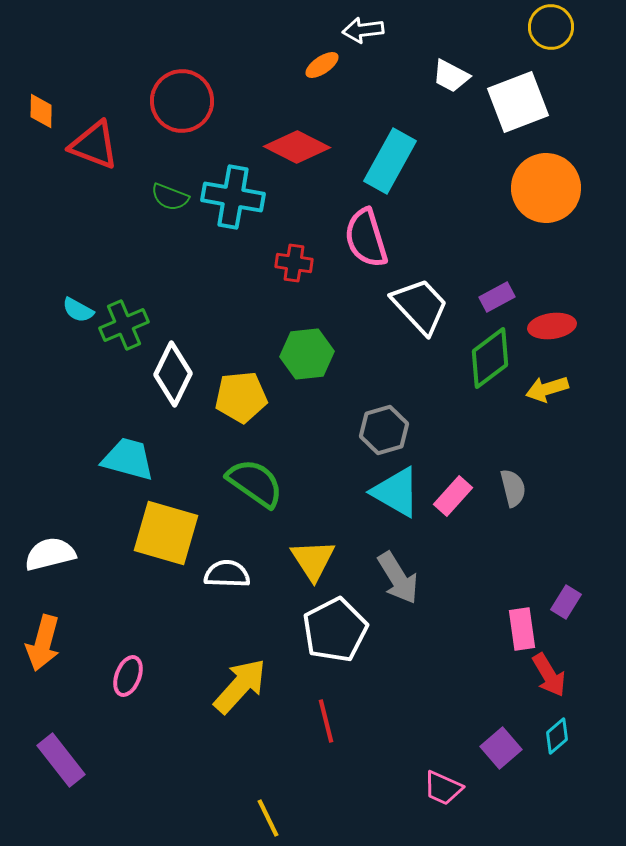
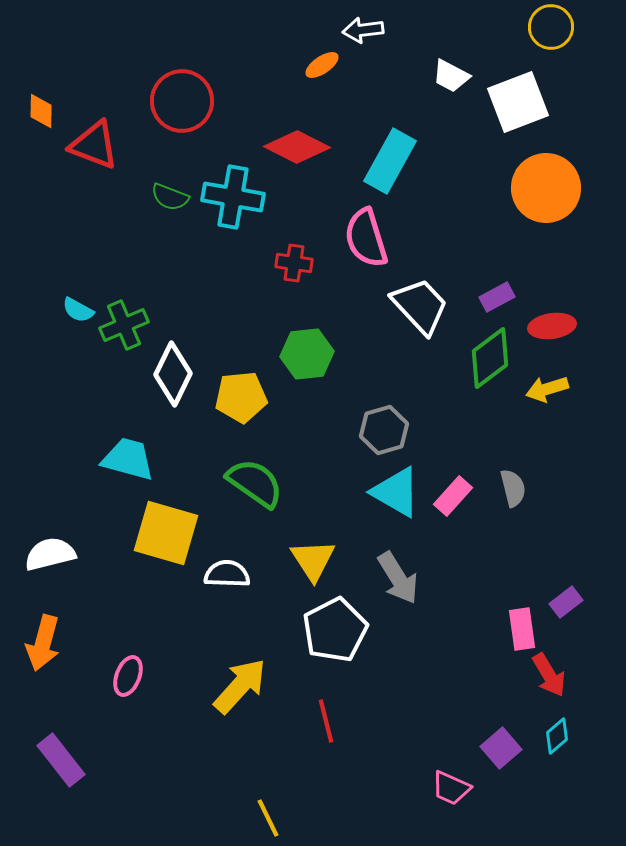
purple rectangle at (566, 602): rotated 20 degrees clockwise
pink trapezoid at (443, 788): moved 8 px right
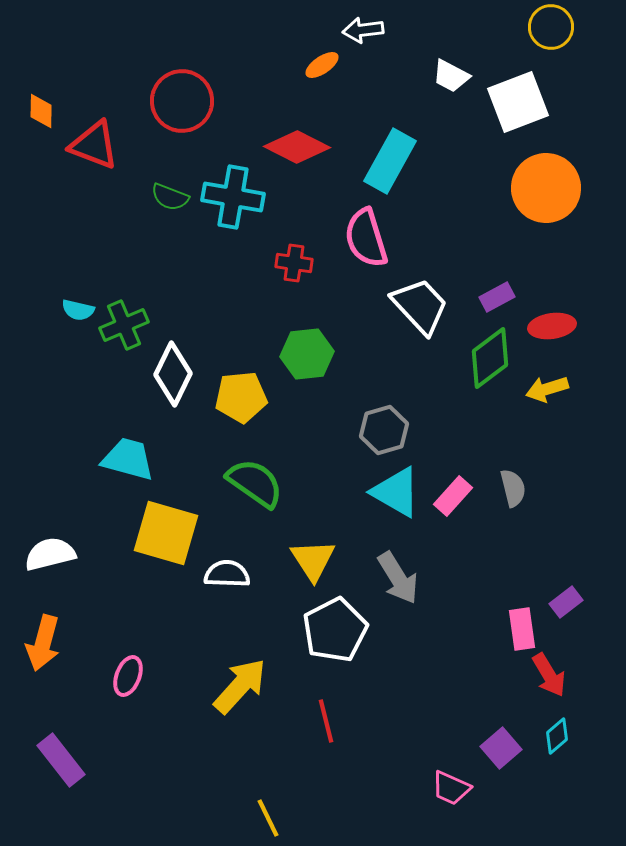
cyan semicircle at (78, 310): rotated 16 degrees counterclockwise
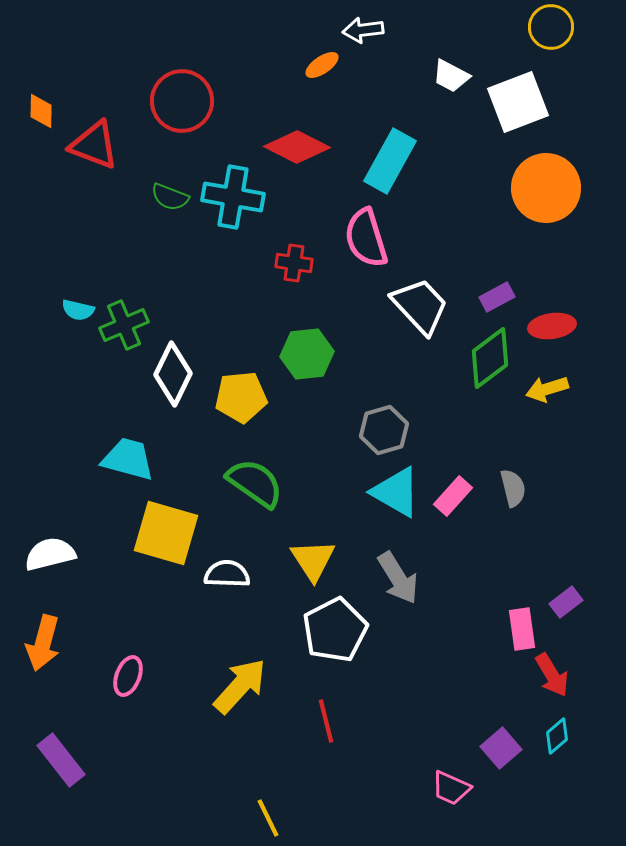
red arrow at (549, 675): moved 3 px right
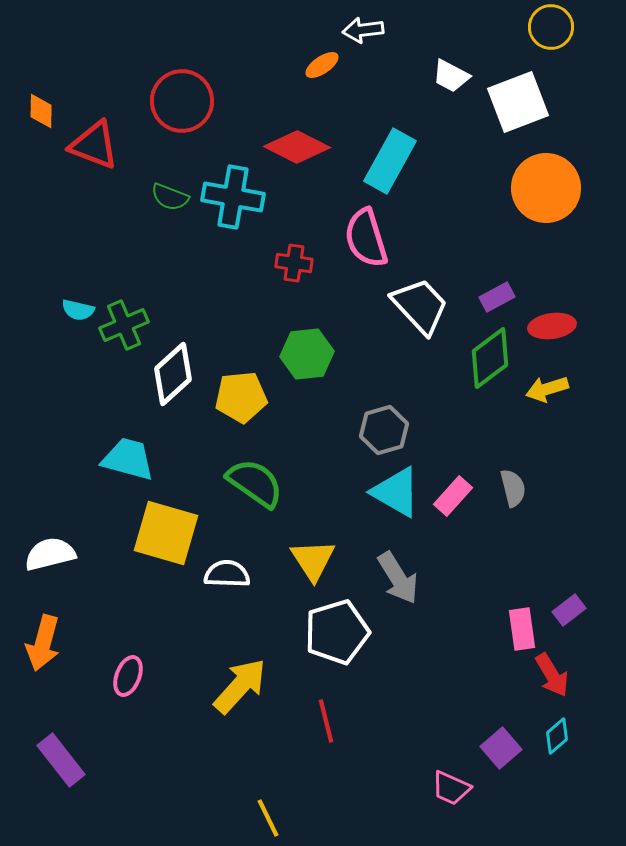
white diamond at (173, 374): rotated 22 degrees clockwise
purple rectangle at (566, 602): moved 3 px right, 8 px down
white pentagon at (335, 630): moved 2 px right, 2 px down; rotated 10 degrees clockwise
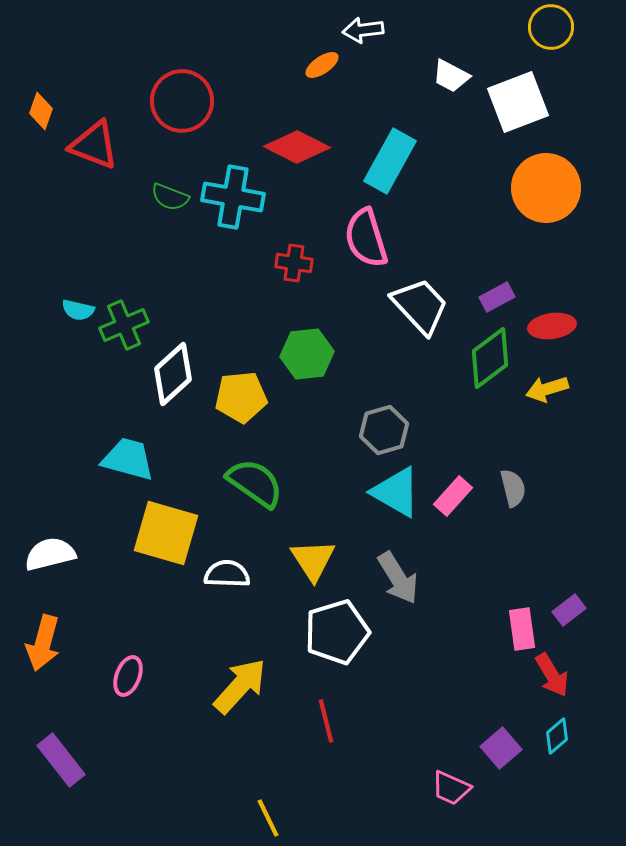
orange diamond at (41, 111): rotated 18 degrees clockwise
